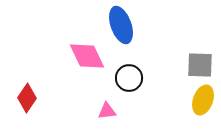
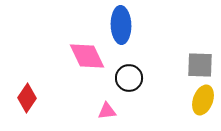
blue ellipse: rotated 18 degrees clockwise
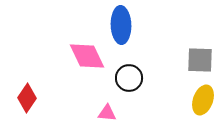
gray square: moved 5 px up
pink triangle: moved 2 px down; rotated 12 degrees clockwise
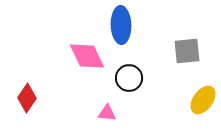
gray square: moved 13 px left, 9 px up; rotated 8 degrees counterclockwise
yellow ellipse: rotated 16 degrees clockwise
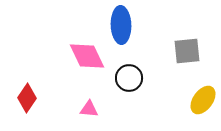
pink triangle: moved 18 px left, 4 px up
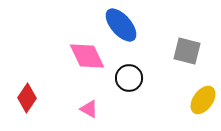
blue ellipse: rotated 39 degrees counterclockwise
gray square: rotated 20 degrees clockwise
pink triangle: rotated 24 degrees clockwise
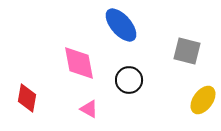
pink diamond: moved 8 px left, 7 px down; rotated 15 degrees clockwise
black circle: moved 2 px down
red diamond: rotated 24 degrees counterclockwise
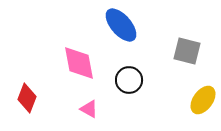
red diamond: rotated 12 degrees clockwise
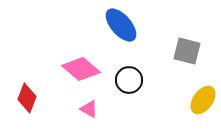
pink diamond: moved 2 px right, 6 px down; rotated 39 degrees counterclockwise
